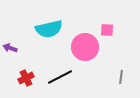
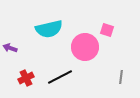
pink square: rotated 16 degrees clockwise
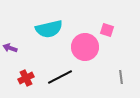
gray line: rotated 16 degrees counterclockwise
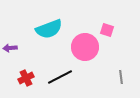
cyan semicircle: rotated 8 degrees counterclockwise
purple arrow: rotated 24 degrees counterclockwise
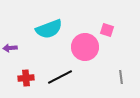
red cross: rotated 21 degrees clockwise
